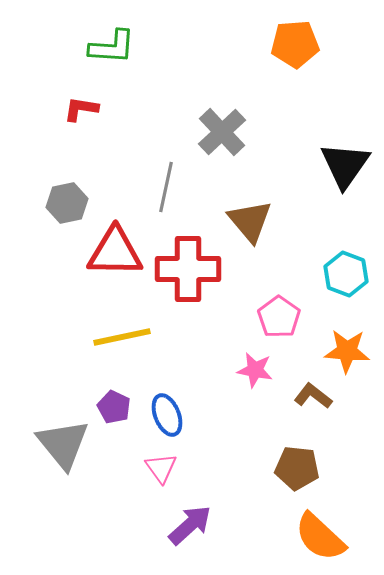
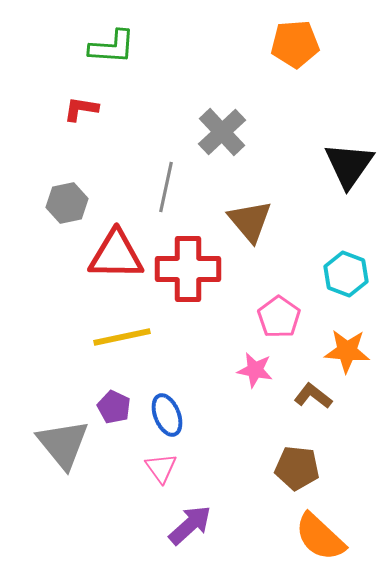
black triangle: moved 4 px right
red triangle: moved 1 px right, 3 px down
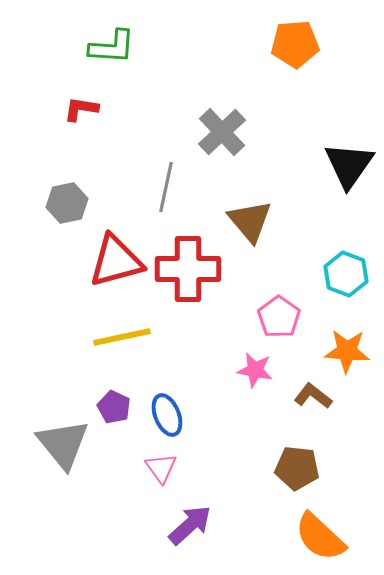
red triangle: moved 6 px down; rotated 16 degrees counterclockwise
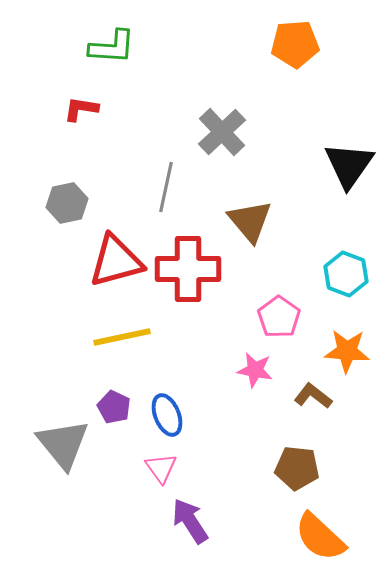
purple arrow: moved 4 px up; rotated 81 degrees counterclockwise
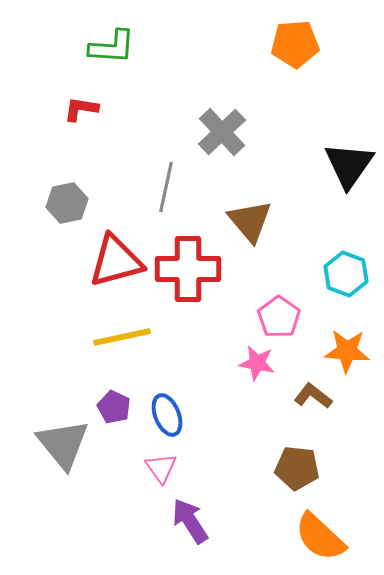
pink star: moved 2 px right, 7 px up
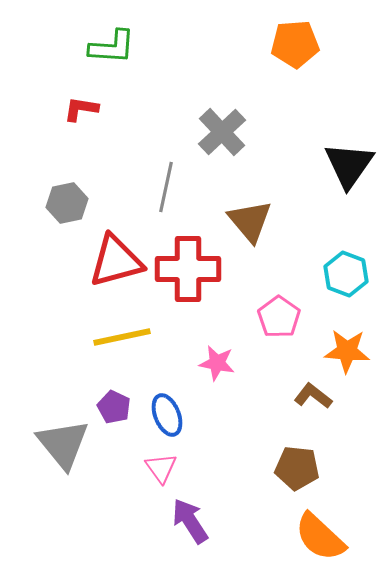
pink star: moved 40 px left
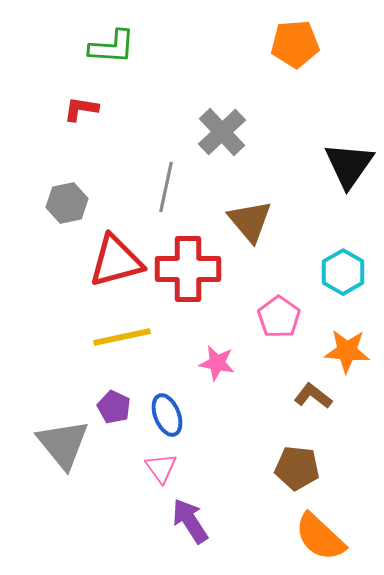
cyan hexagon: moved 3 px left, 2 px up; rotated 9 degrees clockwise
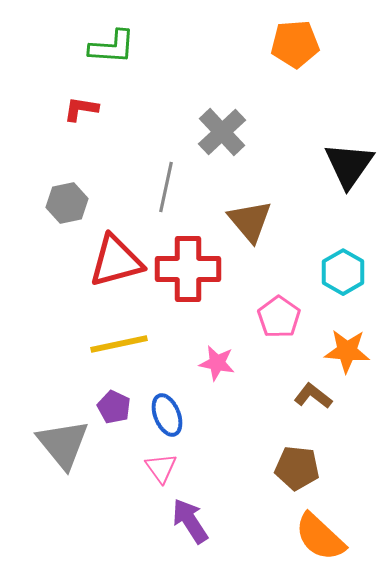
yellow line: moved 3 px left, 7 px down
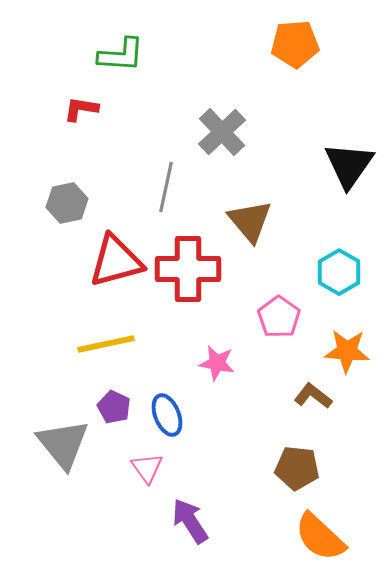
green L-shape: moved 9 px right, 8 px down
cyan hexagon: moved 4 px left
yellow line: moved 13 px left
pink triangle: moved 14 px left
